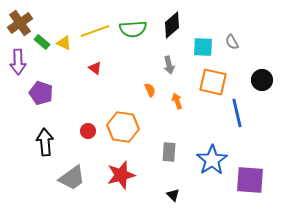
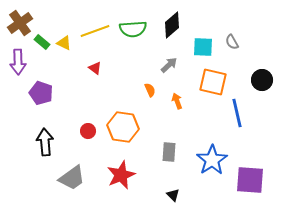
gray arrow: rotated 120 degrees counterclockwise
red star: rotated 8 degrees counterclockwise
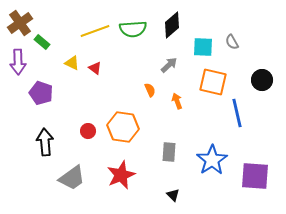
yellow triangle: moved 8 px right, 20 px down
purple square: moved 5 px right, 4 px up
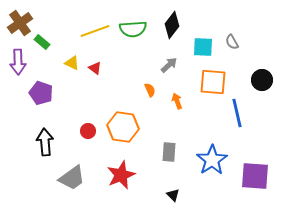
black diamond: rotated 12 degrees counterclockwise
orange square: rotated 8 degrees counterclockwise
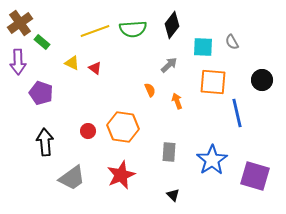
purple square: rotated 12 degrees clockwise
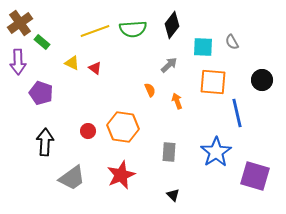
black arrow: rotated 8 degrees clockwise
blue star: moved 4 px right, 8 px up
